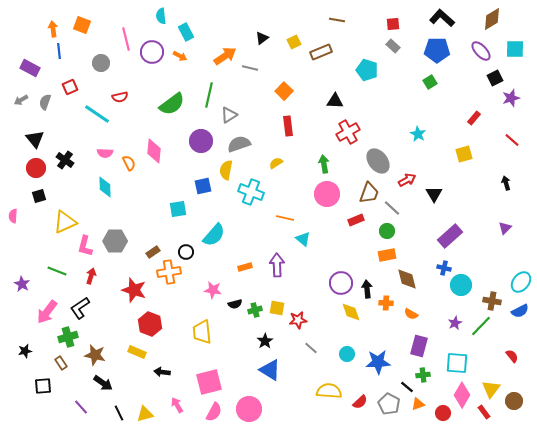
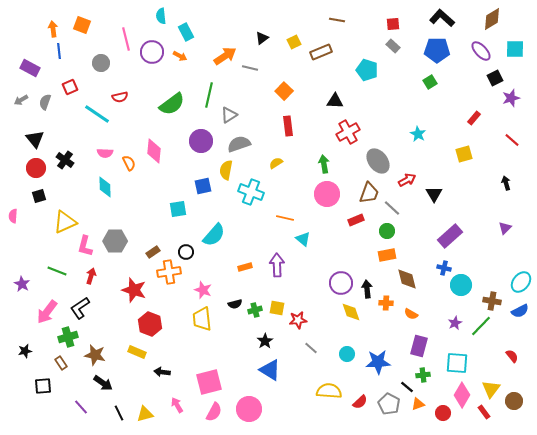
pink star at (213, 290): moved 10 px left; rotated 12 degrees clockwise
yellow trapezoid at (202, 332): moved 13 px up
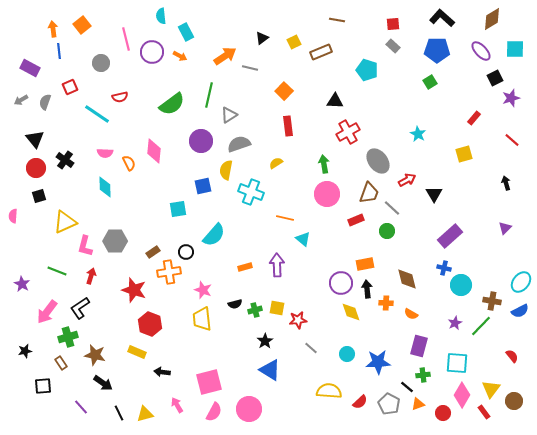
orange square at (82, 25): rotated 30 degrees clockwise
orange rectangle at (387, 255): moved 22 px left, 9 px down
